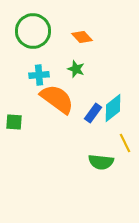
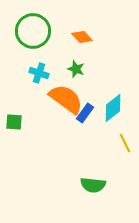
cyan cross: moved 2 px up; rotated 24 degrees clockwise
orange semicircle: moved 9 px right
blue rectangle: moved 8 px left
green semicircle: moved 8 px left, 23 px down
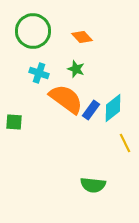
blue rectangle: moved 6 px right, 3 px up
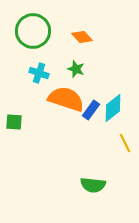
orange semicircle: rotated 18 degrees counterclockwise
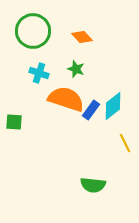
cyan diamond: moved 2 px up
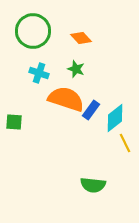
orange diamond: moved 1 px left, 1 px down
cyan diamond: moved 2 px right, 12 px down
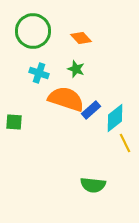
blue rectangle: rotated 12 degrees clockwise
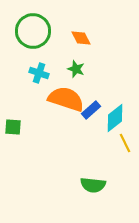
orange diamond: rotated 15 degrees clockwise
green square: moved 1 px left, 5 px down
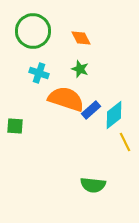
green star: moved 4 px right
cyan diamond: moved 1 px left, 3 px up
green square: moved 2 px right, 1 px up
yellow line: moved 1 px up
